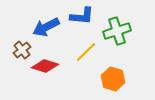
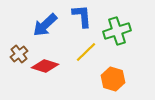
blue L-shape: rotated 100 degrees counterclockwise
blue arrow: moved 1 px left, 2 px up; rotated 16 degrees counterclockwise
brown cross: moved 3 px left, 4 px down
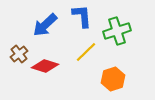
orange hexagon: rotated 25 degrees clockwise
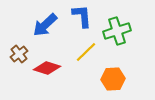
red diamond: moved 2 px right, 2 px down
orange hexagon: rotated 15 degrees clockwise
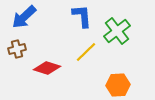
blue arrow: moved 21 px left, 8 px up
green cross: rotated 20 degrees counterclockwise
brown cross: moved 2 px left, 5 px up; rotated 24 degrees clockwise
orange hexagon: moved 5 px right, 6 px down
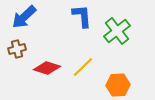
yellow line: moved 3 px left, 15 px down
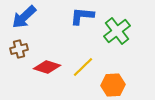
blue L-shape: rotated 80 degrees counterclockwise
brown cross: moved 2 px right
red diamond: moved 1 px up
orange hexagon: moved 5 px left
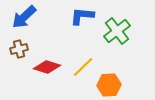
orange hexagon: moved 4 px left
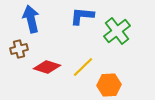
blue arrow: moved 7 px right, 2 px down; rotated 120 degrees clockwise
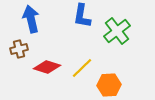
blue L-shape: rotated 85 degrees counterclockwise
yellow line: moved 1 px left, 1 px down
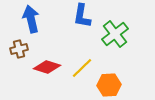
green cross: moved 2 px left, 3 px down
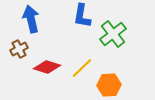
green cross: moved 2 px left
brown cross: rotated 12 degrees counterclockwise
